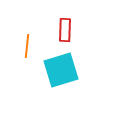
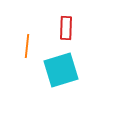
red rectangle: moved 1 px right, 2 px up
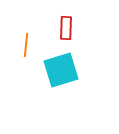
orange line: moved 1 px left, 1 px up
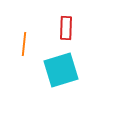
orange line: moved 2 px left, 1 px up
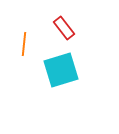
red rectangle: moved 2 px left; rotated 40 degrees counterclockwise
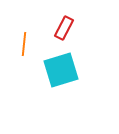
red rectangle: rotated 65 degrees clockwise
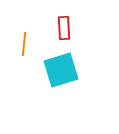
red rectangle: rotated 30 degrees counterclockwise
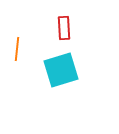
orange line: moved 7 px left, 5 px down
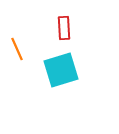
orange line: rotated 30 degrees counterclockwise
